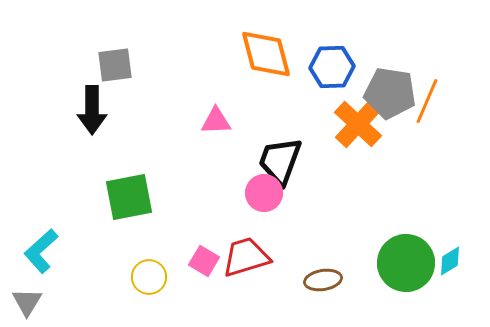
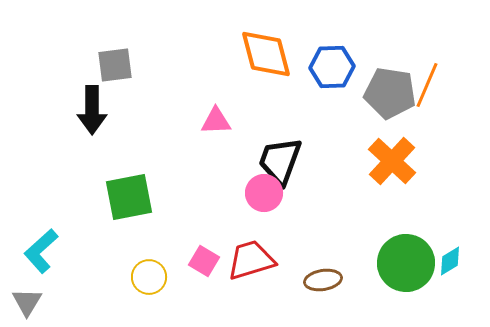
orange line: moved 16 px up
orange cross: moved 34 px right, 37 px down
red trapezoid: moved 5 px right, 3 px down
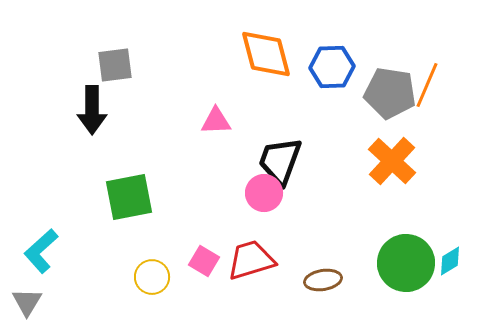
yellow circle: moved 3 px right
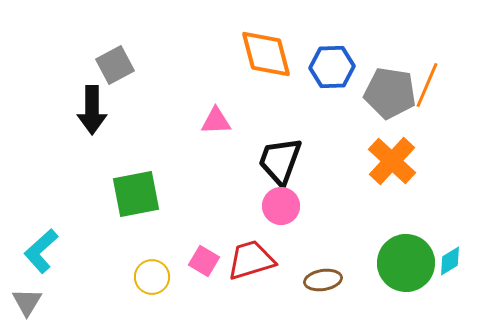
gray square: rotated 21 degrees counterclockwise
pink circle: moved 17 px right, 13 px down
green square: moved 7 px right, 3 px up
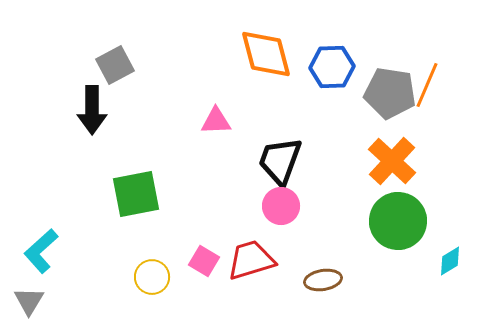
green circle: moved 8 px left, 42 px up
gray triangle: moved 2 px right, 1 px up
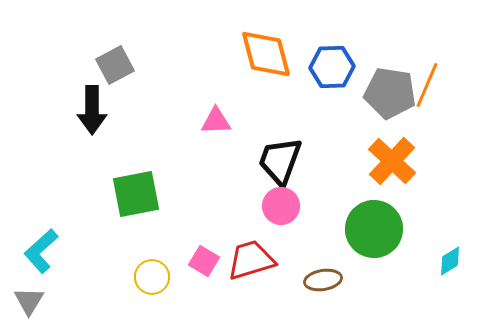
green circle: moved 24 px left, 8 px down
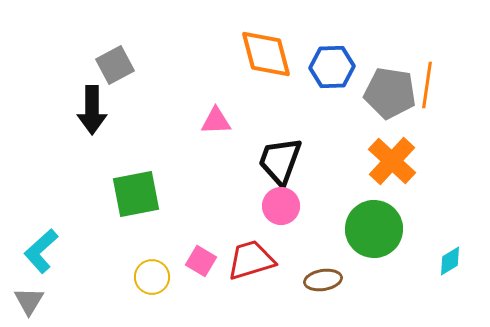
orange line: rotated 15 degrees counterclockwise
pink square: moved 3 px left
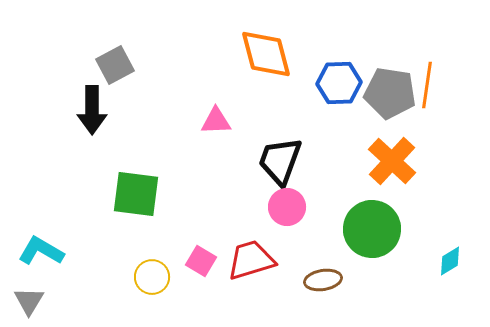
blue hexagon: moved 7 px right, 16 px down
green square: rotated 18 degrees clockwise
pink circle: moved 6 px right, 1 px down
green circle: moved 2 px left
cyan L-shape: rotated 72 degrees clockwise
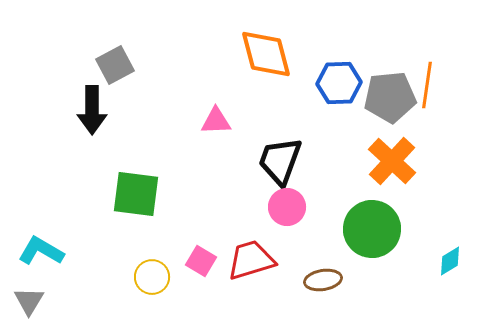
gray pentagon: moved 4 px down; rotated 15 degrees counterclockwise
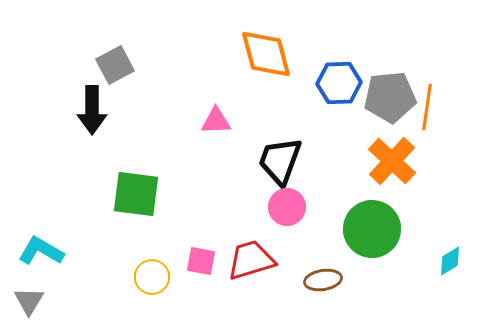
orange line: moved 22 px down
pink square: rotated 20 degrees counterclockwise
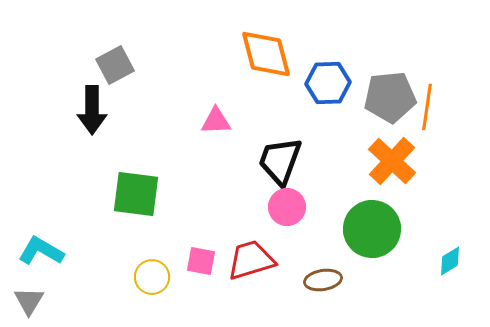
blue hexagon: moved 11 px left
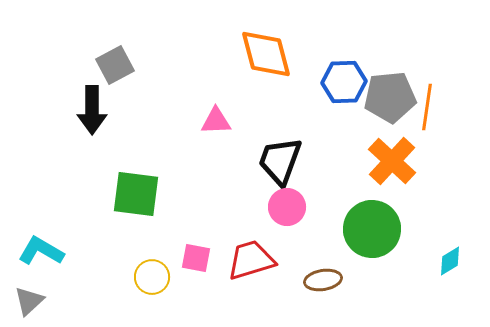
blue hexagon: moved 16 px right, 1 px up
pink square: moved 5 px left, 3 px up
gray triangle: rotated 16 degrees clockwise
